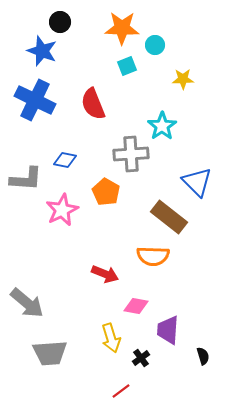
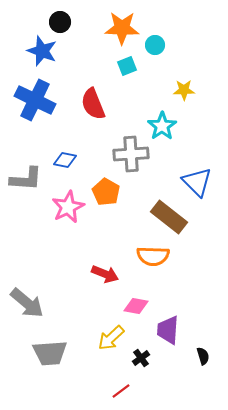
yellow star: moved 1 px right, 11 px down
pink star: moved 6 px right, 3 px up
yellow arrow: rotated 64 degrees clockwise
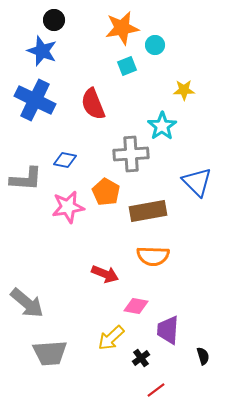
black circle: moved 6 px left, 2 px up
orange star: rotated 12 degrees counterclockwise
pink star: rotated 16 degrees clockwise
brown rectangle: moved 21 px left, 6 px up; rotated 48 degrees counterclockwise
red line: moved 35 px right, 1 px up
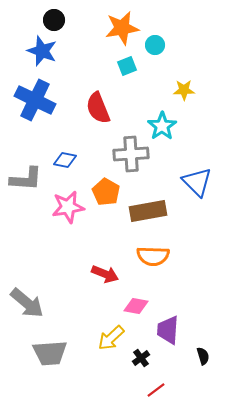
red semicircle: moved 5 px right, 4 px down
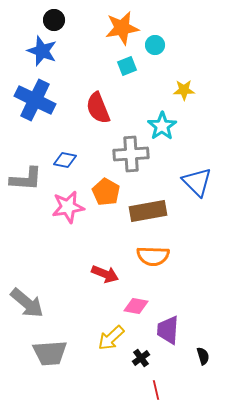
red line: rotated 66 degrees counterclockwise
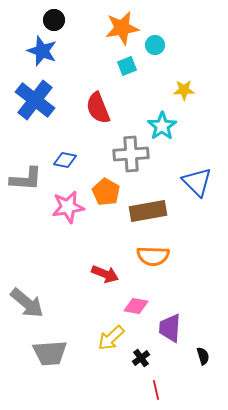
blue cross: rotated 12 degrees clockwise
purple trapezoid: moved 2 px right, 2 px up
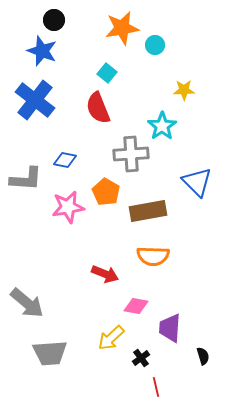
cyan square: moved 20 px left, 7 px down; rotated 30 degrees counterclockwise
red line: moved 3 px up
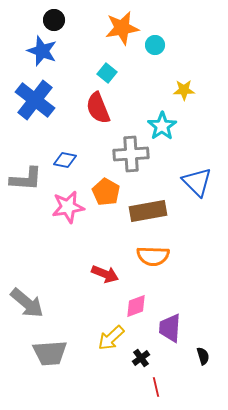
pink diamond: rotated 30 degrees counterclockwise
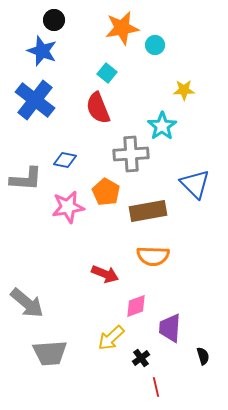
blue triangle: moved 2 px left, 2 px down
